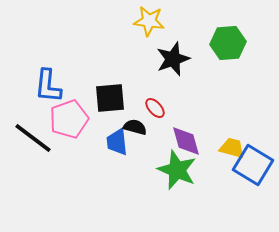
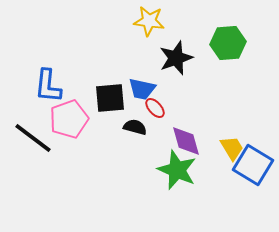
black star: moved 3 px right, 1 px up
blue trapezoid: moved 25 px right, 53 px up; rotated 72 degrees counterclockwise
yellow trapezoid: rotated 44 degrees clockwise
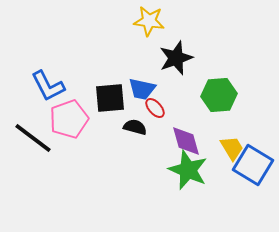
green hexagon: moved 9 px left, 52 px down
blue L-shape: rotated 33 degrees counterclockwise
green star: moved 11 px right
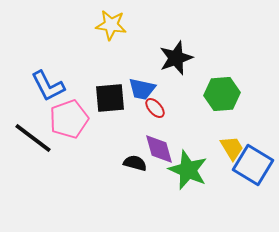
yellow star: moved 38 px left, 4 px down
green hexagon: moved 3 px right, 1 px up
black semicircle: moved 36 px down
purple diamond: moved 27 px left, 8 px down
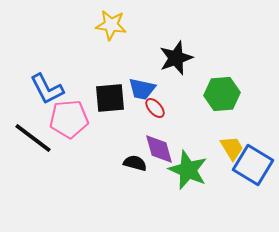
blue L-shape: moved 1 px left, 3 px down
pink pentagon: rotated 15 degrees clockwise
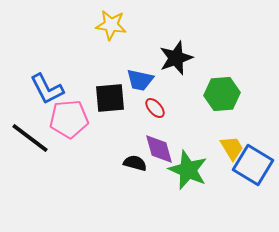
blue trapezoid: moved 2 px left, 9 px up
black line: moved 3 px left
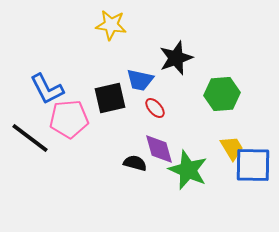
black square: rotated 8 degrees counterclockwise
blue square: rotated 30 degrees counterclockwise
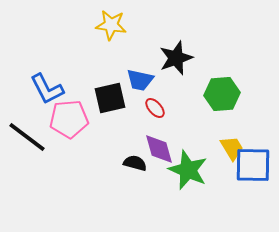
black line: moved 3 px left, 1 px up
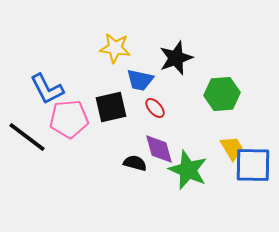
yellow star: moved 4 px right, 23 px down
black square: moved 1 px right, 9 px down
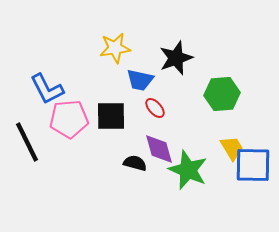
yellow star: rotated 16 degrees counterclockwise
black square: moved 9 px down; rotated 12 degrees clockwise
black line: moved 5 px down; rotated 27 degrees clockwise
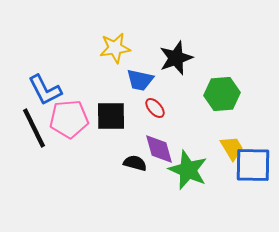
blue L-shape: moved 2 px left, 1 px down
black line: moved 7 px right, 14 px up
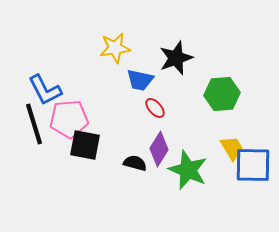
black square: moved 26 px left, 29 px down; rotated 12 degrees clockwise
black line: moved 4 px up; rotated 9 degrees clockwise
purple diamond: rotated 48 degrees clockwise
